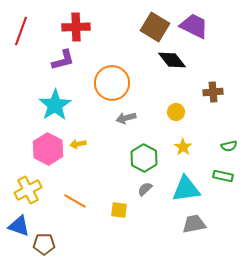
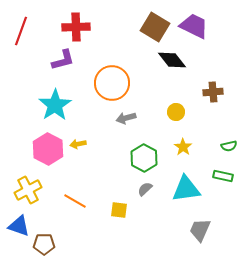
gray trapezoid: moved 6 px right, 6 px down; rotated 55 degrees counterclockwise
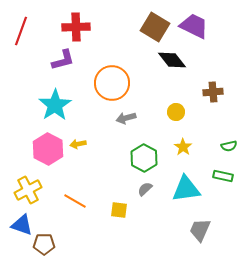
blue triangle: moved 3 px right, 1 px up
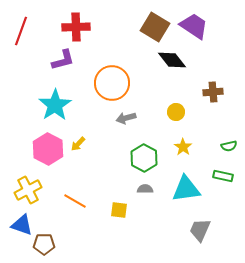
purple trapezoid: rotated 8 degrees clockwise
yellow arrow: rotated 35 degrees counterclockwise
gray semicircle: rotated 42 degrees clockwise
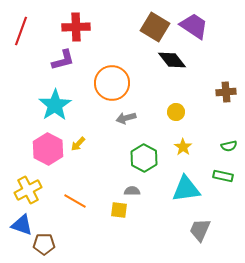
brown cross: moved 13 px right
gray semicircle: moved 13 px left, 2 px down
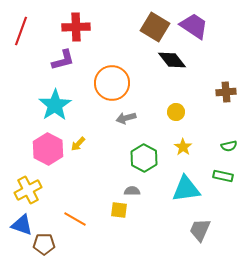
orange line: moved 18 px down
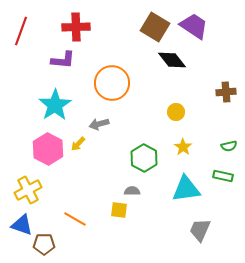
purple L-shape: rotated 20 degrees clockwise
gray arrow: moved 27 px left, 6 px down
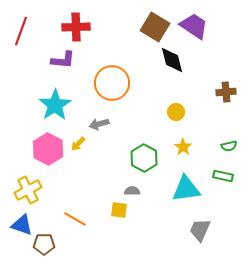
black diamond: rotated 24 degrees clockwise
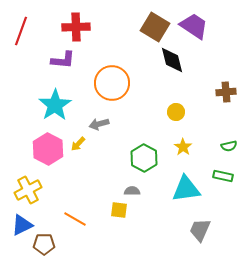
blue triangle: rotated 45 degrees counterclockwise
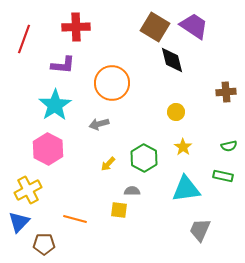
red line: moved 3 px right, 8 px down
purple L-shape: moved 5 px down
yellow arrow: moved 30 px right, 20 px down
orange line: rotated 15 degrees counterclockwise
blue triangle: moved 3 px left, 3 px up; rotated 20 degrees counterclockwise
